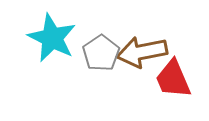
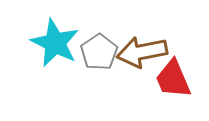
cyan star: moved 3 px right, 5 px down
gray pentagon: moved 2 px left, 1 px up
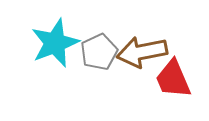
cyan star: rotated 24 degrees clockwise
gray pentagon: rotated 9 degrees clockwise
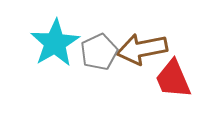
cyan star: rotated 9 degrees counterclockwise
brown arrow: moved 3 px up
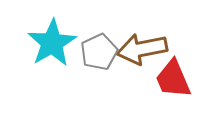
cyan star: moved 3 px left
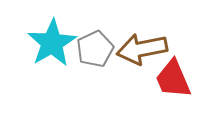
gray pentagon: moved 4 px left, 3 px up
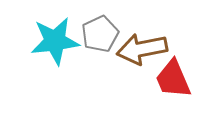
cyan star: moved 3 px right, 2 px up; rotated 24 degrees clockwise
gray pentagon: moved 5 px right, 15 px up
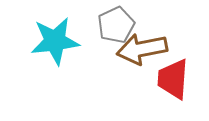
gray pentagon: moved 16 px right, 9 px up
red trapezoid: rotated 27 degrees clockwise
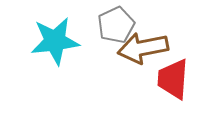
brown arrow: moved 1 px right, 1 px up
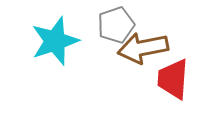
gray pentagon: rotated 6 degrees clockwise
cyan star: rotated 12 degrees counterclockwise
